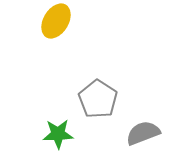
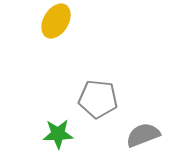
gray pentagon: rotated 27 degrees counterclockwise
gray semicircle: moved 2 px down
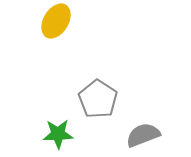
gray pentagon: rotated 27 degrees clockwise
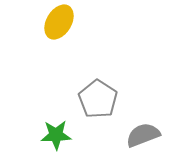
yellow ellipse: moved 3 px right, 1 px down
green star: moved 2 px left, 1 px down
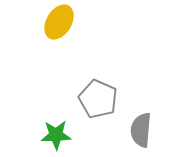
gray pentagon: rotated 9 degrees counterclockwise
gray semicircle: moved 2 px left, 5 px up; rotated 64 degrees counterclockwise
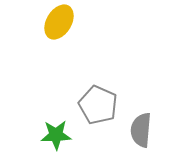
gray pentagon: moved 6 px down
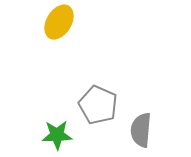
green star: moved 1 px right
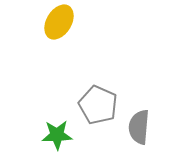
gray semicircle: moved 2 px left, 3 px up
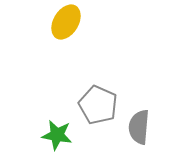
yellow ellipse: moved 7 px right
green star: rotated 12 degrees clockwise
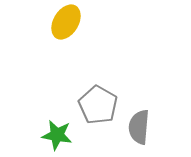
gray pentagon: rotated 6 degrees clockwise
